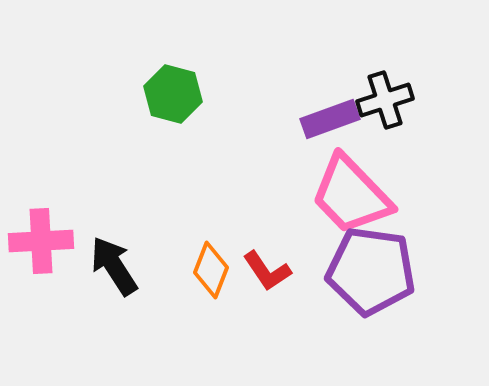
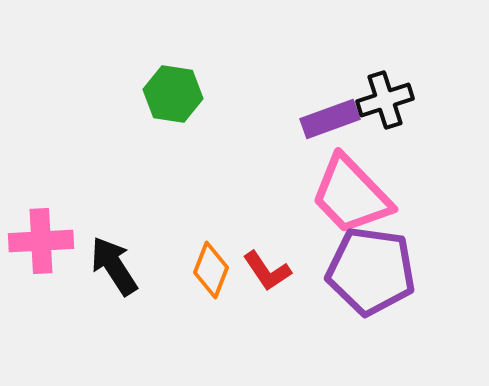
green hexagon: rotated 6 degrees counterclockwise
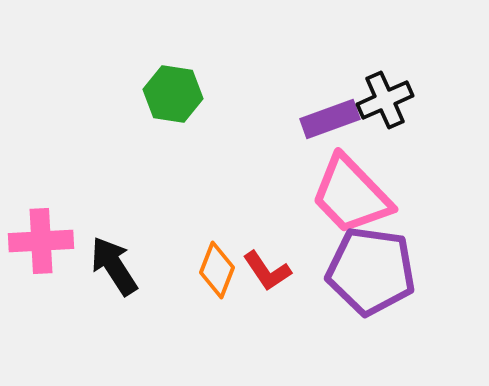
black cross: rotated 6 degrees counterclockwise
orange diamond: moved 6 px right
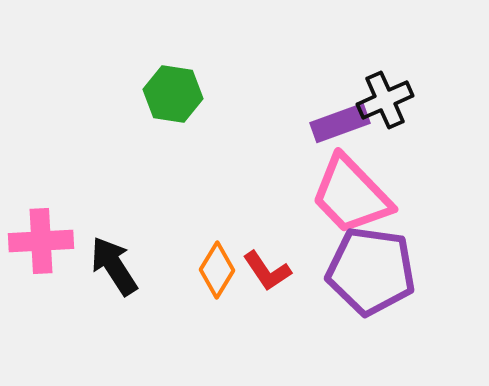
purple rectangle: moved 10 px right, 4 px down
orange diamond: rotated 10 degrees clockwise
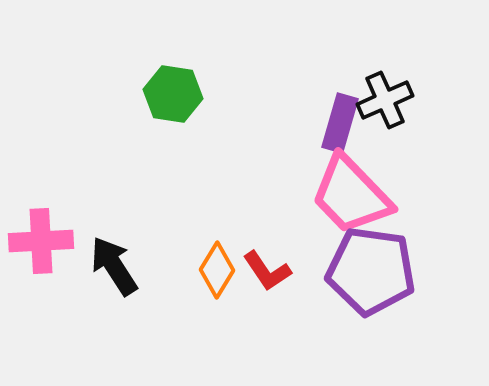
purple rectangle: rotated 54 degrees counterclockwise
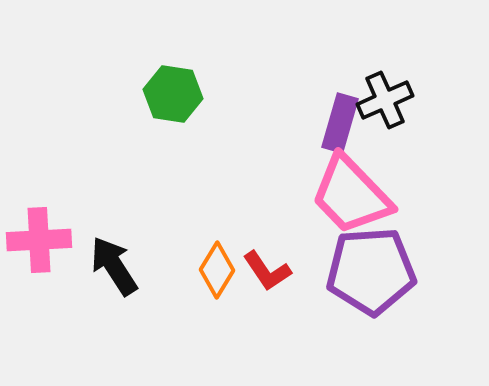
pink cross: moved 2 px left, 1 px up
purple pentagon: rotated 12 degrees counterclockwise
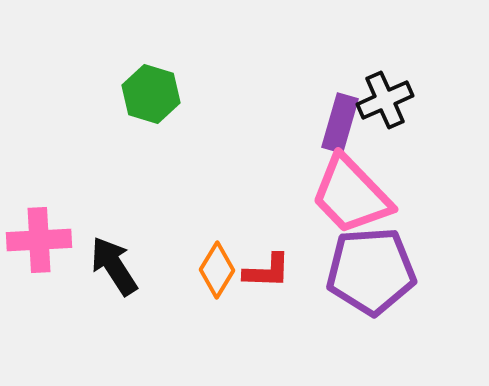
green hexagon: moved 22 px left; rotated 8 degrees clockwise
red L-shape: rotated 54 degrees counterclockwise
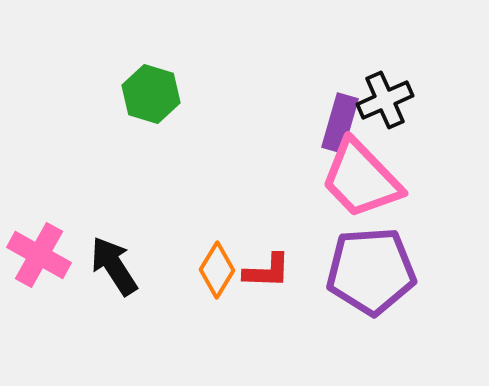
pink trapezoid: moved 10 px right, 16 px up
pink cross: moved 15 px down; rotated 32 degrees clockwise
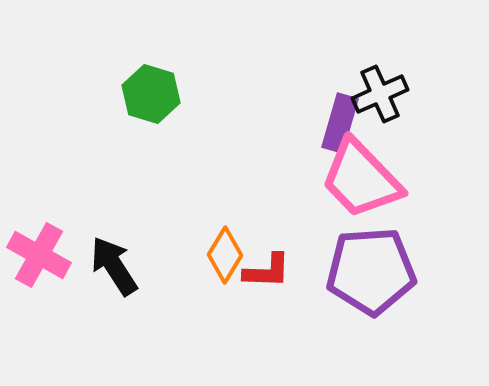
black cross: moved 5 px left, 6 px up
orange diamond: moved 8 px right, 15 px up
